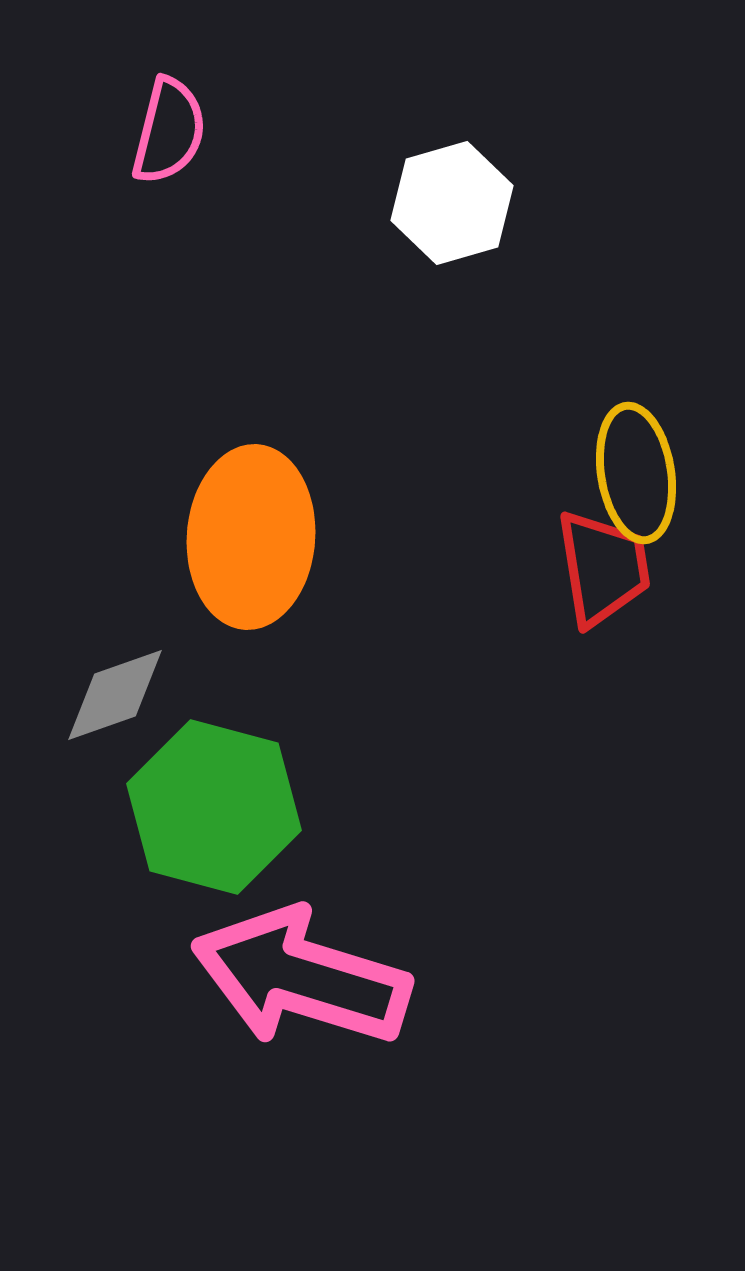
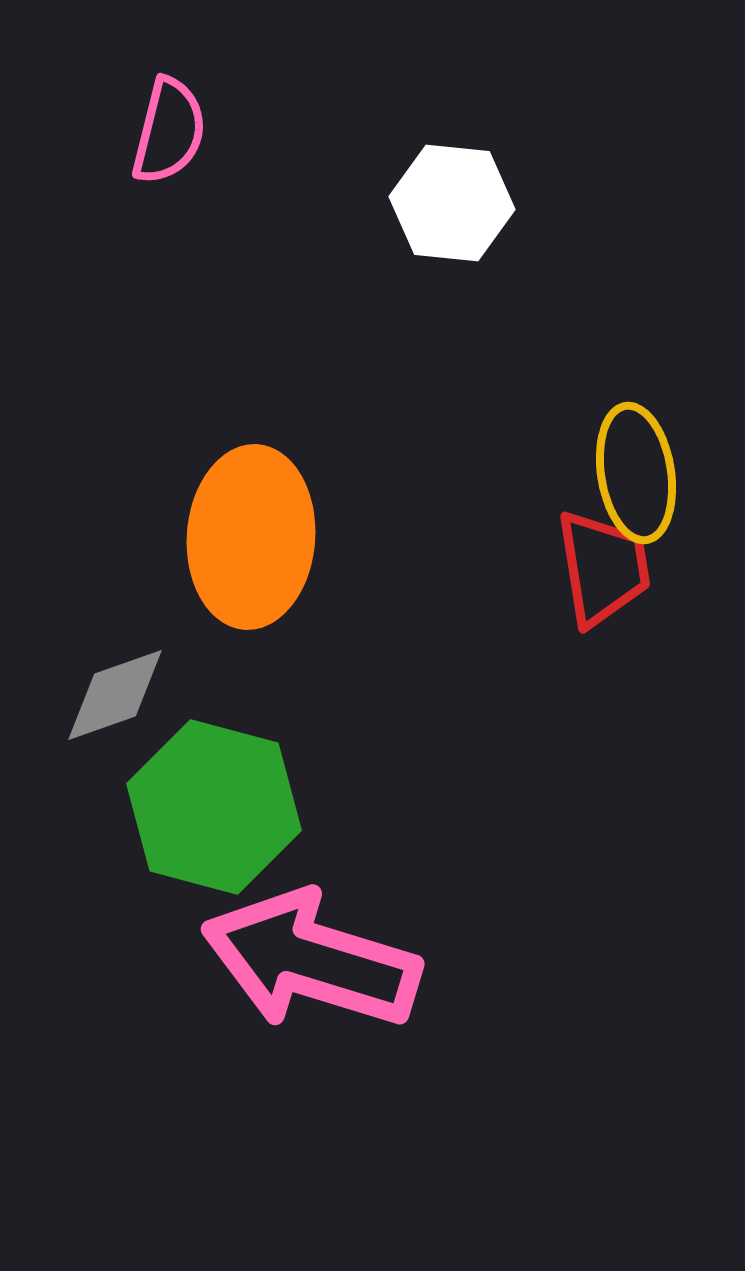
white hexagon: rotated 22 degrees clockwise
pink arrow: moved 10 px right, 17 px up
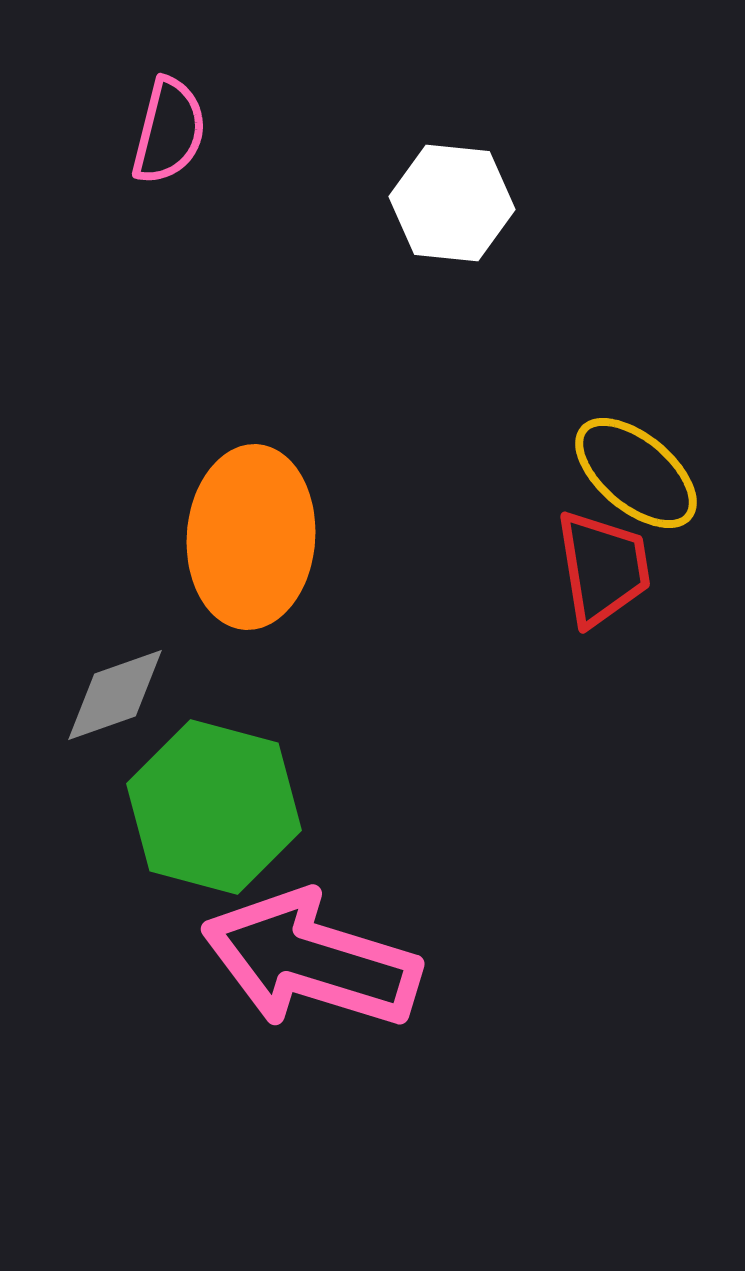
yellow ellipse: rotated 41 degrees counterclockwise
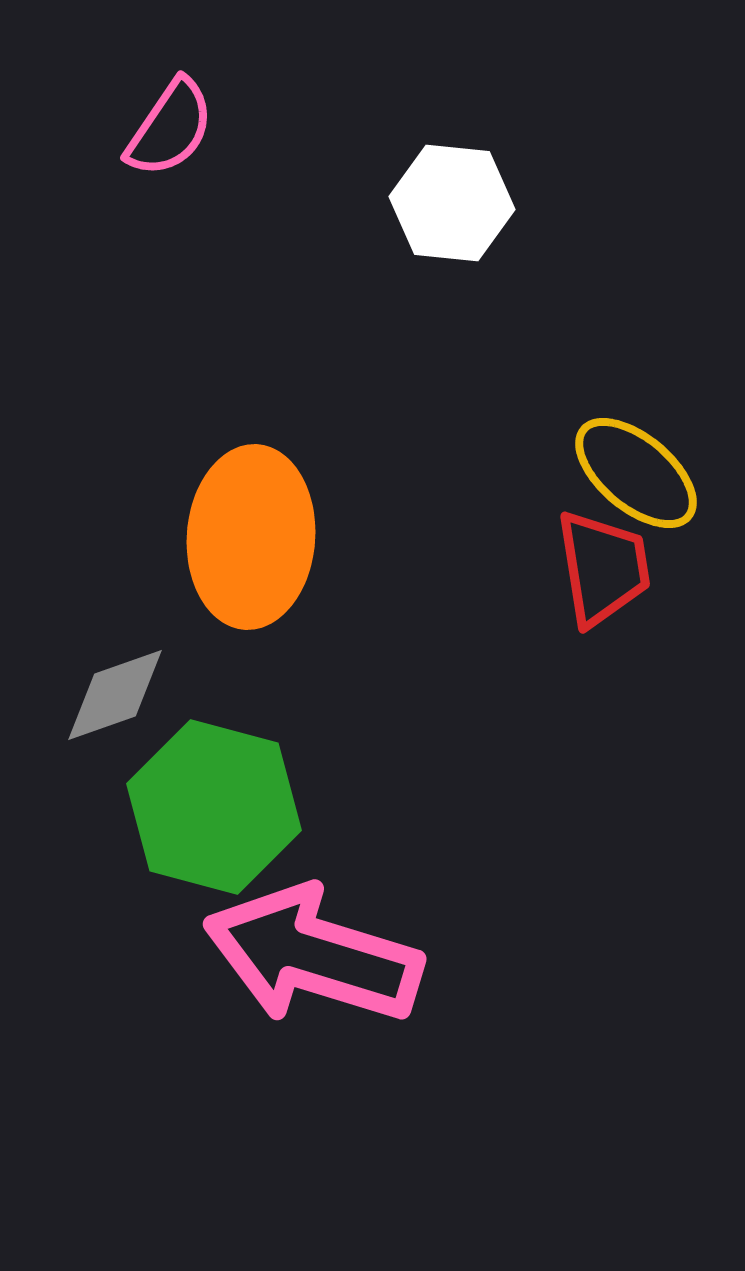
pink semicircle: moved 1 px right, 3 px up; rotated 20 degrees clockwise
pink arrow: moved 2 px right, 5 px up
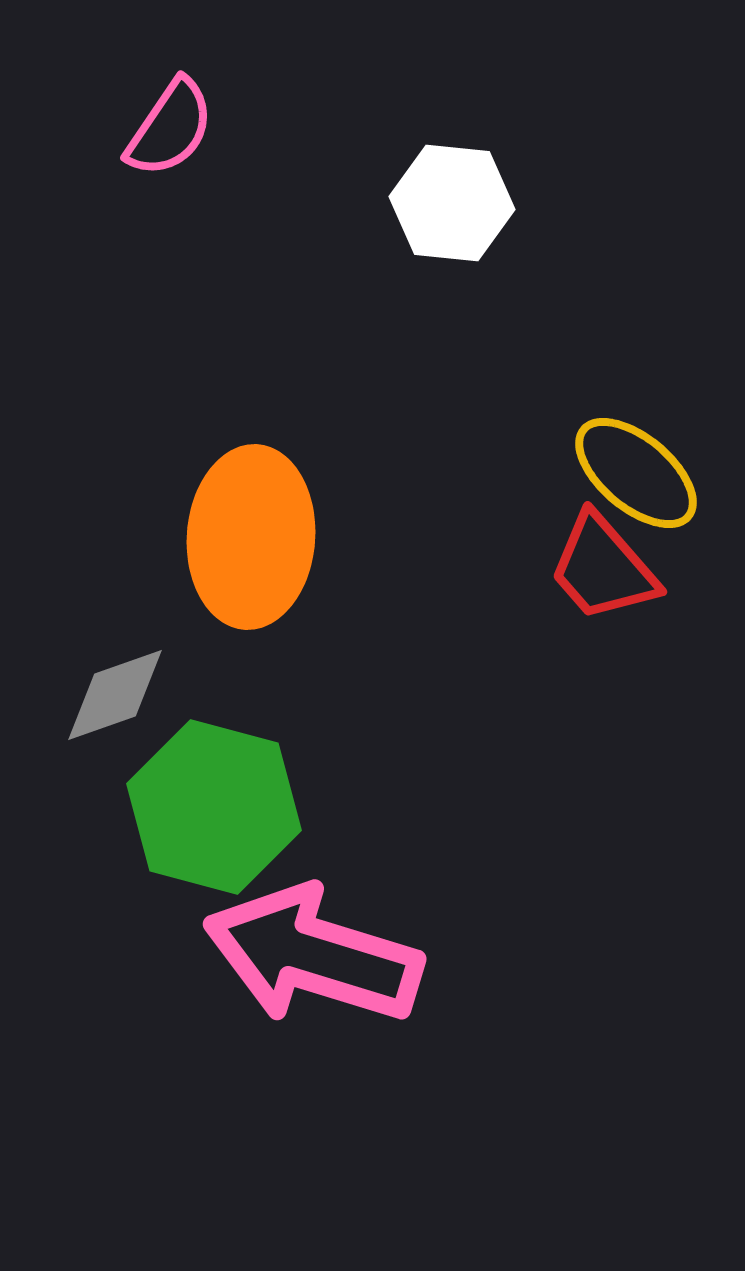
red trapezoid: rotated 148 degrees clockwise
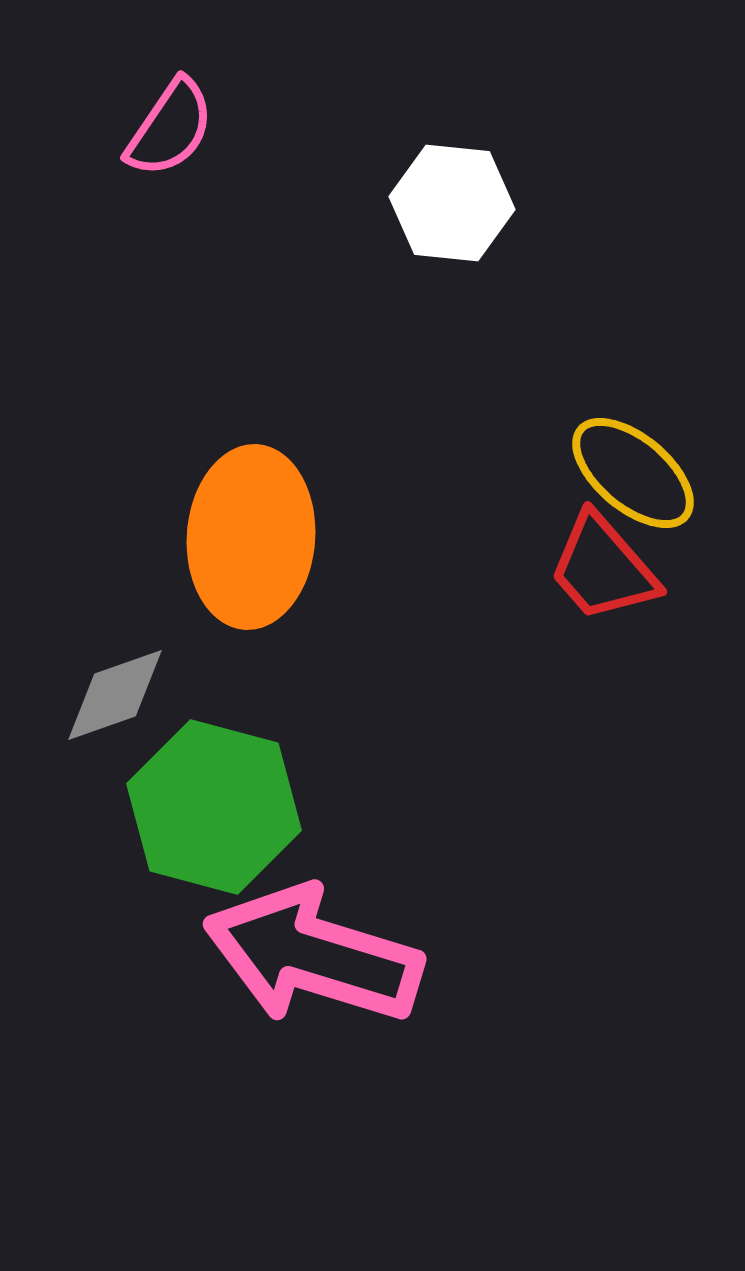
yellow ellipse: moved 3 px left
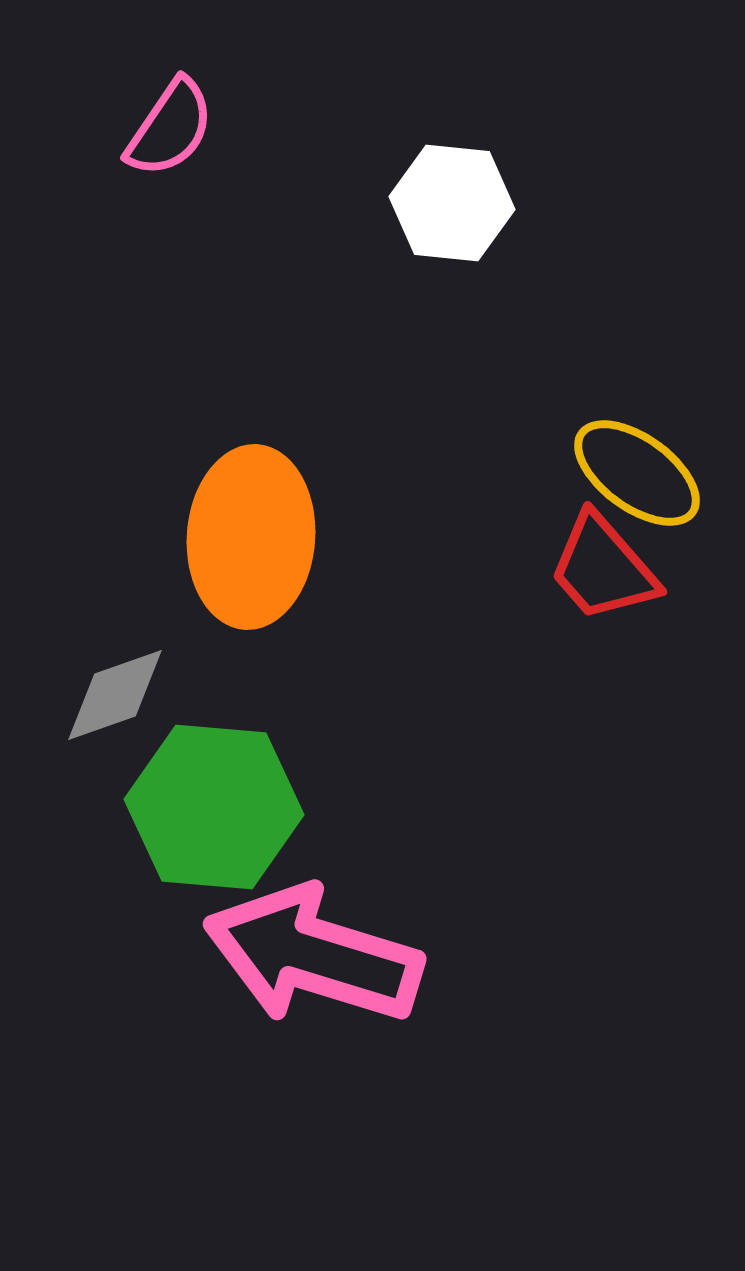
yellow ellipse: moved 4 px right; rotated 4 degrees counterclockwise
green hexagon: rotated 10 degrees counterclockwise
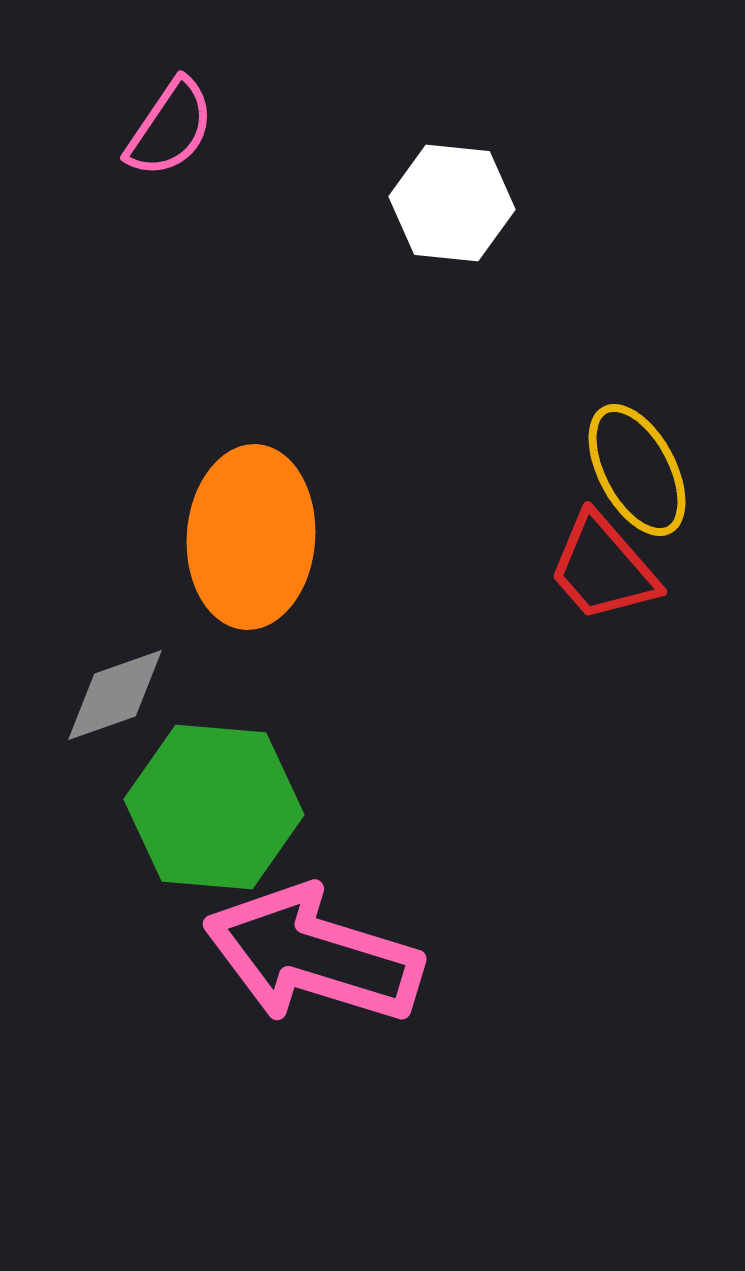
yellow ellipse: moved 3 px up; rotated 26 degrees clockwise
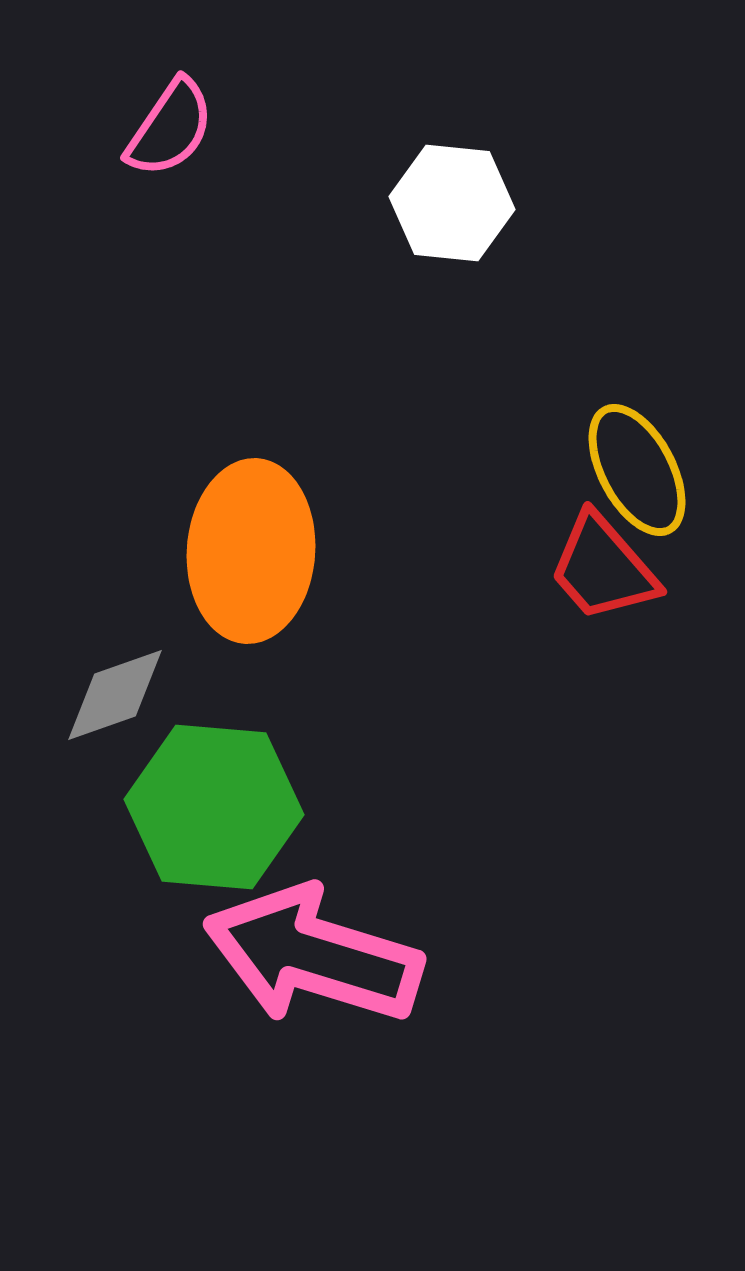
orange ellipse: moved 14 px down
